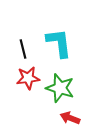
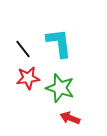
black line: rotated 24 degrees counterclockwise
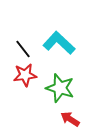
cyan L-shape: rotated 40 degrees counterclockwise
red star: moved 3 px left, 3 px up
red arrow: moved 1 px down; rotated 12 degrees clockwise
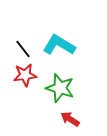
cyan L-shape: moved 2 px down; rotated 12 degrees counterclockwise
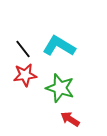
cyan L-shape: moved 1 px down
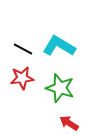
black line: rotated 24 degrees counterclockwise
red star: moved 3 px left, 3 px down
red arrow: moved 1 px left, 4 px down
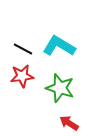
red star: moved 2 px up
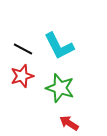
cyan L-shape: rotated 148 degrees counterclockwise
red star: rotated 10 degrees counterclockwise
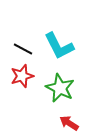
green star: rotated 8 degrees clockwise
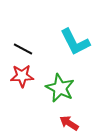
cyan L-shape: moved 16 px right, 4 px up
red star: rotated 15 degrees clockwise
